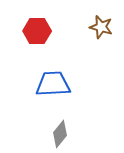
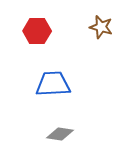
gray diamond: rotated 60 degrees clockwise
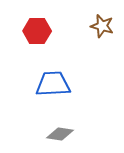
brown star: moved 1 px right, 1 px up
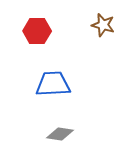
brown star: moved 1 px right, 1 px up
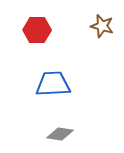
brown star: moved 1 px left, 1 px down
red hexagon: moved 1 px up
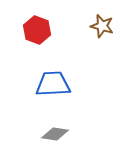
red hexagon: rotated 20 degrees clockwise
gray diamond: moved 5 px left
